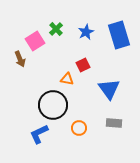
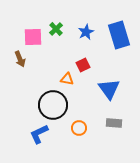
pink square: moved 2 px left, 4 px up; rotated 30 degrees clockwise
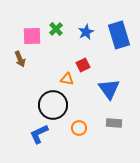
pink square: moved 1 px left, 1 px up
